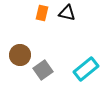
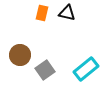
gray square: moved 2 px right
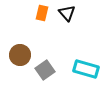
black triangle: rotated 36 degrees clockwise
cyan rectangle: rotated 55 degrees clockwise
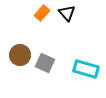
orange rectangle: rotated 28 degrees clockwise
gray square: moved 7 px up; rotated 30 degrees counterclockwise
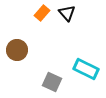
brown circle: moved 3 px left, 5 px up
gray square: moved 7 px right, 19 px down
cyan rectangle: rotated 10 degrees clockwise
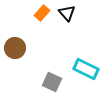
brown circle: moved 2 px left, 2 px up
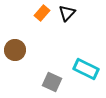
black triangle: rotated 24 degrees clockwise
brown circle: moved 2 px down
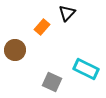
orange rectangle: moved 14 px down
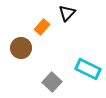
brown circle: moved 6 px right, 2 px up
cyan rectangle: moved 2 px right
gray square: rotated 18 degrees clockwise
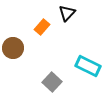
brown circle: moved 8 px left
cyan rectangle: moved 3 px up
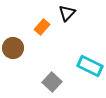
cyan rectangle: moved 2 px right
